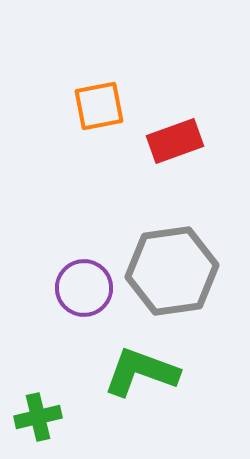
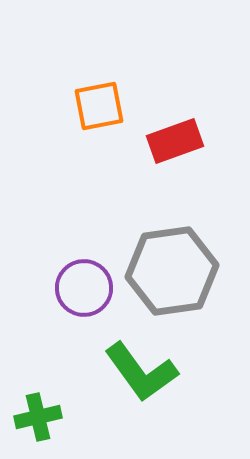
green L-shape: rotated 146 degrees counterclockwise
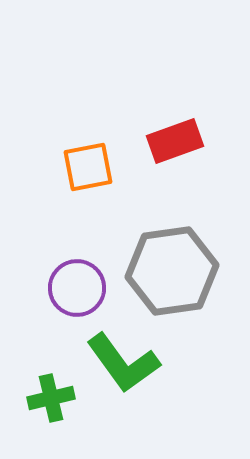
orange square: moved 11 px left, 61 px down
purple circle: moved 7 px left
green L-shape: moved 18 px left, 9 px up
green cross: moved 13 px right, 19 px up
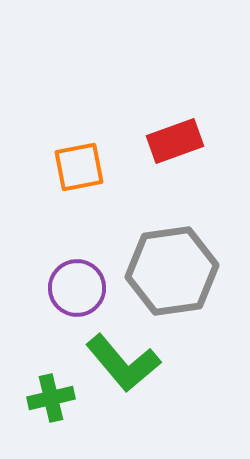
orange square: moved 9 px left
green L-shape: rotated 4 degrees counterclockwise
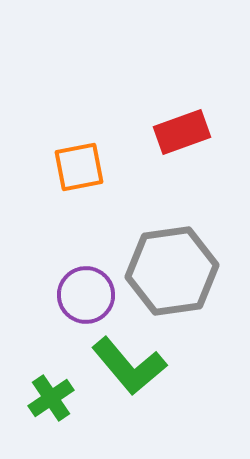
red rectangle: moved 7 px right, 9 px up
purple circle: moved 9 px right, 7 px down
green L-shape: moved 6 px right, 3 px down
green cross: rotated 21 degrees counterclockwise
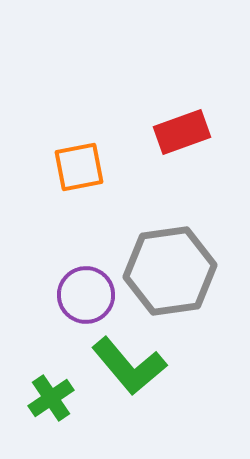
gray hexagon: moved 2 px left
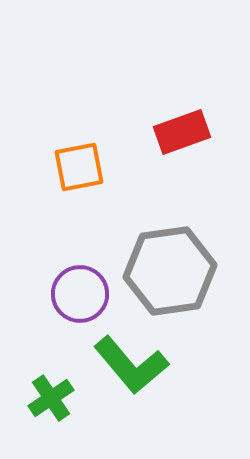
purple circle: moved 6 px left, 1 px up
green L-shape: moved 2 px right, 1 px up
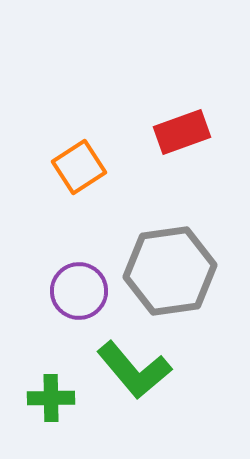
orange square: rotated 22 degrees counterclockwise
purple circle: moved 1 px left, 3 px up
green L-shape: moved 3 px right, 5 px down
green cross: rotated 33 degrees clockwise
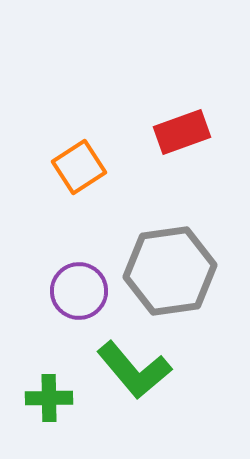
green cross: moved 2 px left
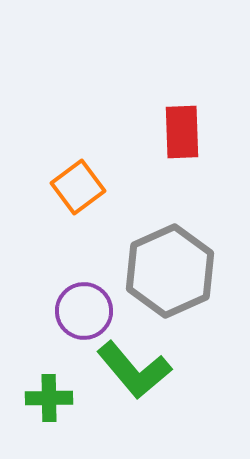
red rectangle: rotated 72 degrees counterclockwise
orange square: moved 1 px left, 20 px down; rotated 4 degrees counterclockwise
gray hexagon: rotated 16 degrees counterclockwise
purple circle: moved 5 px right, 20 px down
